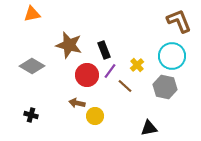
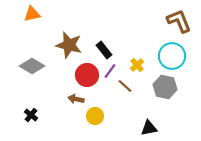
black rectangle: rotated 18 degrees counterclockwise
brown arrow: moved 1 px left, 4 px up
black cross: rotated 24 degrees clockwise
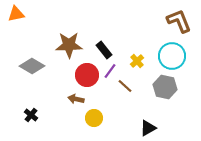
orange triangle: moved 16 px left
brown star: rotated 16 degrees counterclockwise
yellow cross: moved 4 px up
yellow circle: moved 1 px left, 2 px down
black triangle: moved 1 px left; rotated 18 degrees counterclockwise
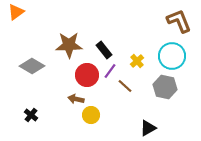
orange triangle: moved 2 px up; rotated 24 degrees counterclockwise
yellow circle: moved 3 px left, 3 px up
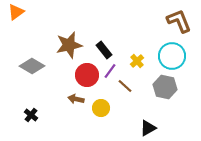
brown star: rotated 12 degrees counterclockwise
yellow circle: moved 10 px right, 7 px up
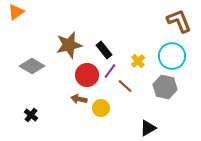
yellow cross: moved 1 px right
brown arrow: moved 3 px right
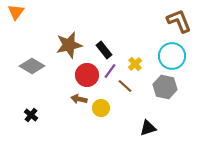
orange triangle: rotated 18 degrees counterclockwise
yellow cross: moved 3 px left, 3 px down
black triangle: rotated 12 degrees clockwise
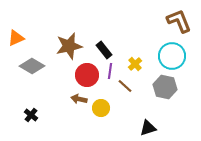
orange triangle: moved 26 px down; rotated 30 degrees clockwise
brown star: moved 1 px down
purple line: rotated 28 degrees counterclockwise
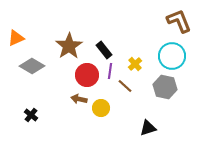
brown star: rotated 20 degrees counterclockwise
